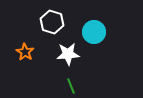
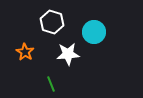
green line: moved 20 px left, 2 px up
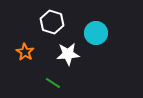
cyan circle: moved 2 px right, 1 px down
green line: moved 2 px right, 1 px up; rotated 35 degrees counterclockwise
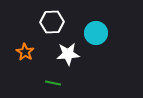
white hexagon: rotated 20 degrees counterclockwise
green line: rotated 21 degrees counterclockwise
